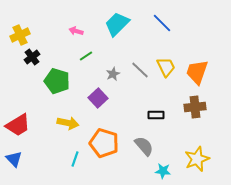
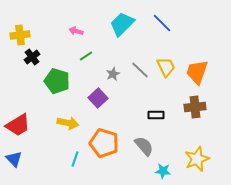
cyan trapezoid: moved 5 px right
yellow cross: rotated 18 degrees clockwise
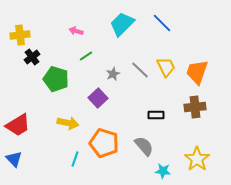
green pentagon: moved 1 px left, 2 px up
yellow star: rotated 15 degrees counterclockwise
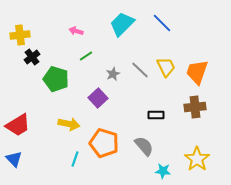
yellow arrow: moved 1 px right, 1 px down
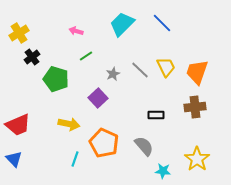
yellow cross: moved 1 px left, 2 px up; rotated 24 degrees counterclockwise
red trapezoid: rotated 8 degrees clockwise
orange pentagon: rotated 8 degrees clockwise
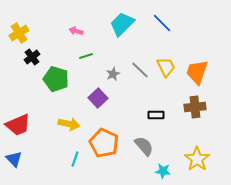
green line: rotated 16 degrees clockwise
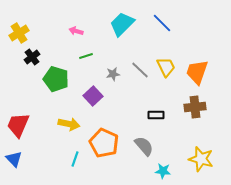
gray star: rotated 16 degrees clockwise
purple square: moved 5 px left, 2 px up
red trapezoid: rotated 136 degrees clockwise
yellow star: moved 4 px right; rotated 20 degrees counterclockwise
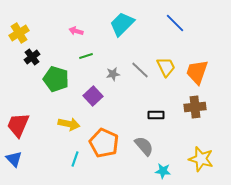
blue line: moved 13 px right
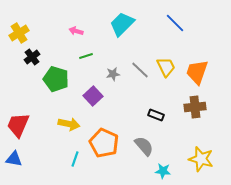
black rectangle: rotated 21 degrees clockwise
blue triangle: rotated 36 degrees counterclockwise
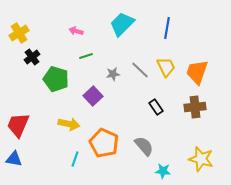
blue line: moved 8 px left, 5 px down; rotated 55 degrees clockwise
black rectangle: moved 8 px up; rotated 35 degrees clockwise
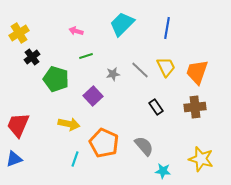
blue triangle: rotated 30 degrees counterclockwise
